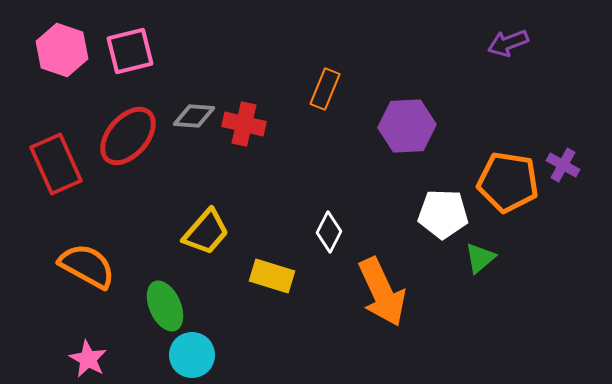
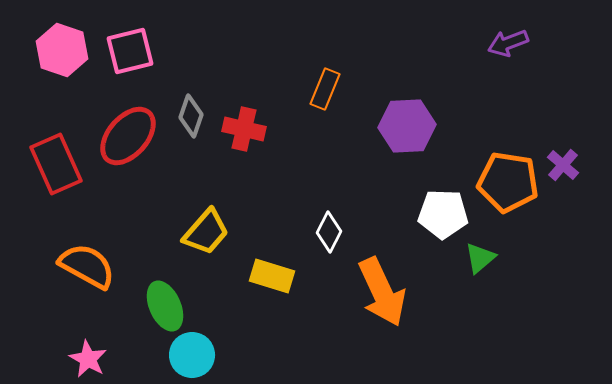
gray diamond: moved 3 px left; rotated 75 degrees counterclockwise
red cross: moved 5 px down
purple cross: rotated 12 degrees clockwise
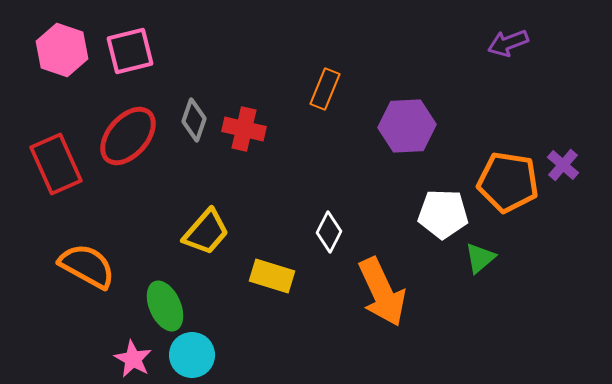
gray diamond: moved 3 px right, 4 px down
pink star: moved 45 px right
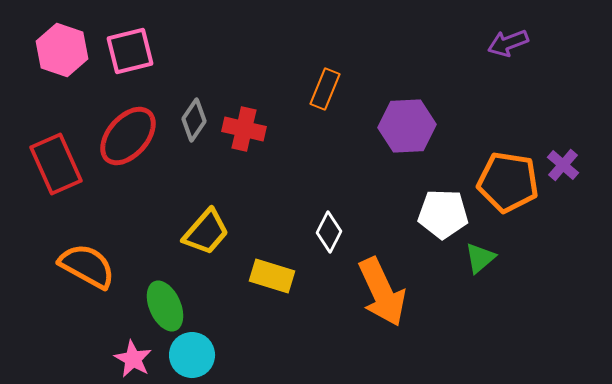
gray diamond: rotated 15 degrees clockwise
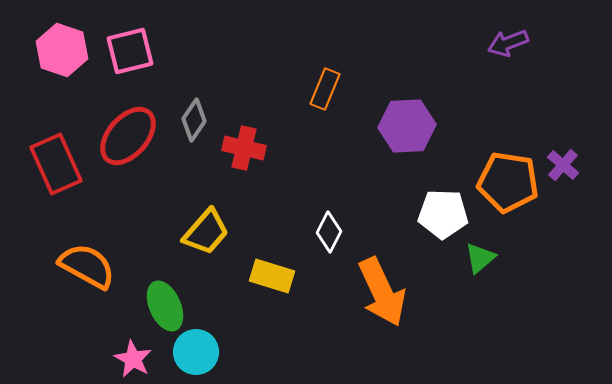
red cross: moved 19 px down
cyan circle: moved 4 px right, 3 px up
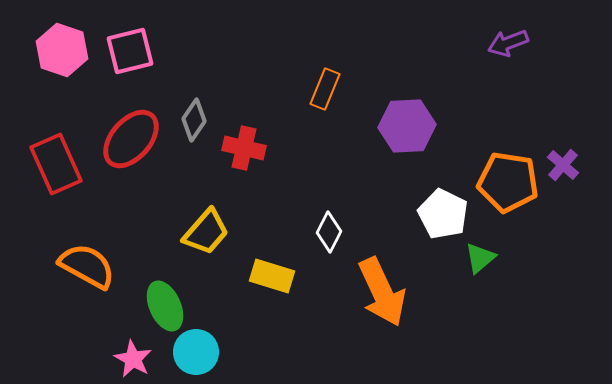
red ellipse: moved 3 px right, 3 px down
white pentagon: rotated 24 degrees clockwise
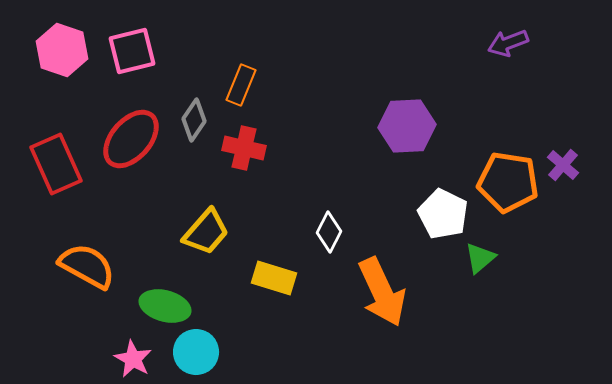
pink square: moved 2 px right
orange rectangle: moved 84 px left, 4 px up
yellow rectangle: moved 2 px right, 2 px down
green ellipse: rotated 51 degrees counterclockwise
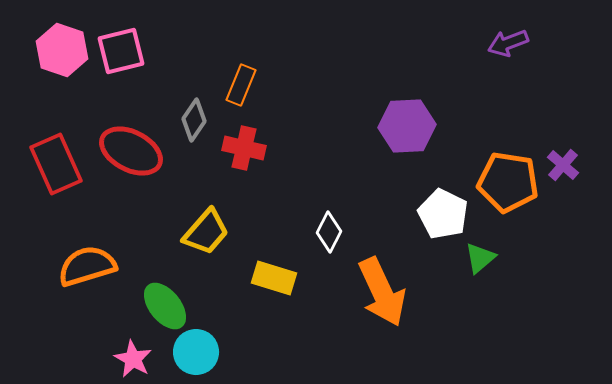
pink square: moved 11 px left
red ellipse: moved 12 px down; rotated 76 degrees clockwise
orange semicircle: rotated 46 degrees counterclockwise
green ellipse: rotated 36 degrees clockwise
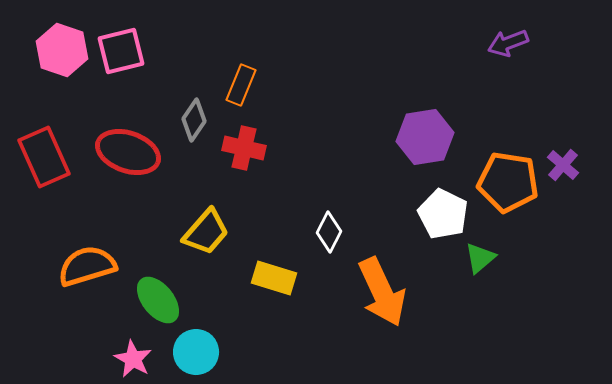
purple hexagon: moved 18 px right, 11 px down; rotated 6 degrees counterclockwise
red ellipse: moved 3 px left, 1 px down; rotated 8 degrees counterclockwise
red rectangle: moved 12 px left, 7 px up
green ellipse: moved 7 px left, 6 px up
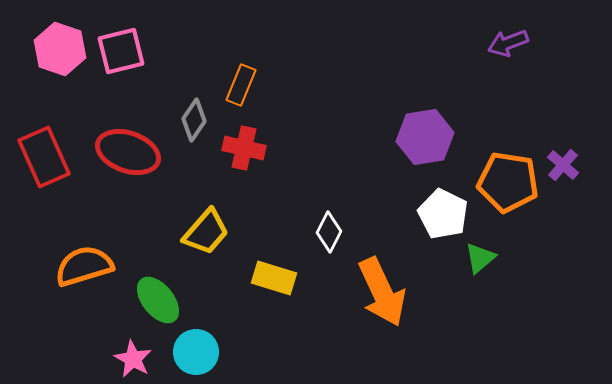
pink hexagon: moved 2 px left, 1 px up
orange semicircle: moved 3 px left
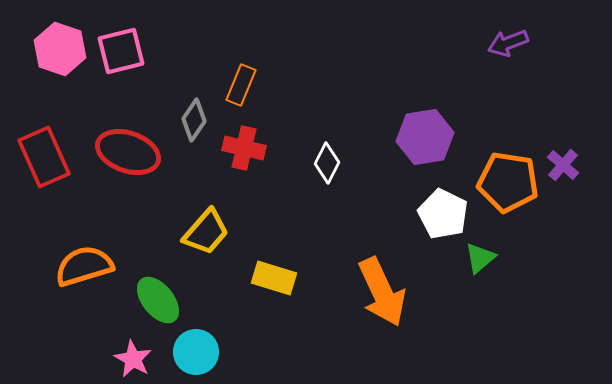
white diamond: moved 2 px left, 69 px up
